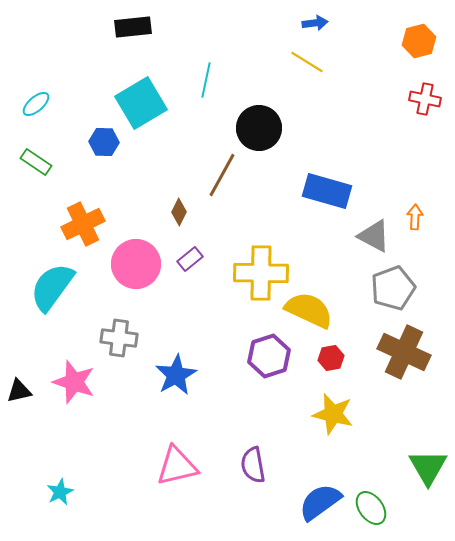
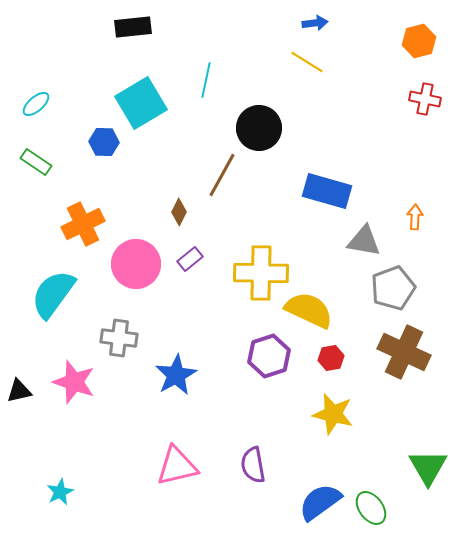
gray triangle: moved 10 px left, 5 px down; rotated 18 degrees counterclockwise
cyan semicircle: moved 1 px right, 7 px down
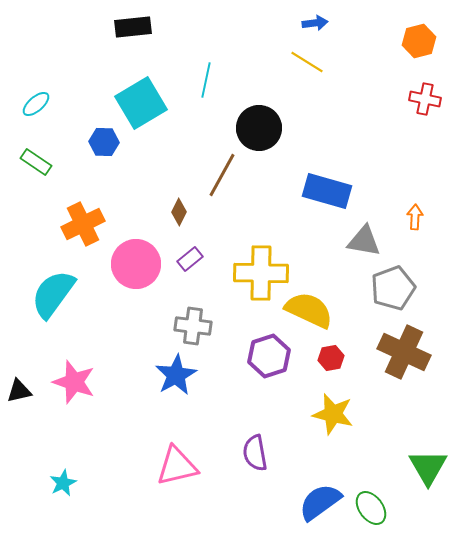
gray cross: moved 74 px right, 12 px up
purple semicircle: moved 2 px right, 12 px up
cyan star: moved 3 px right, 9 px up
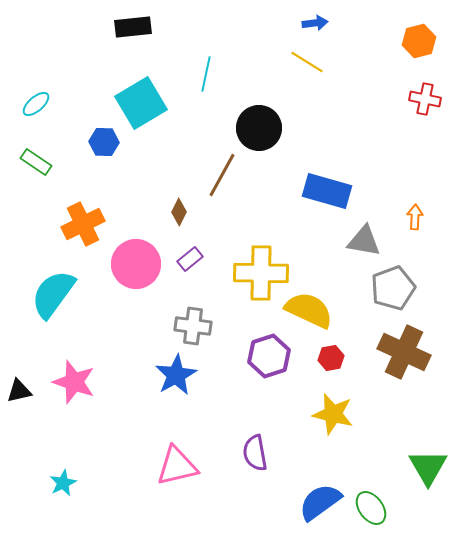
cyan line: moved 6 px up
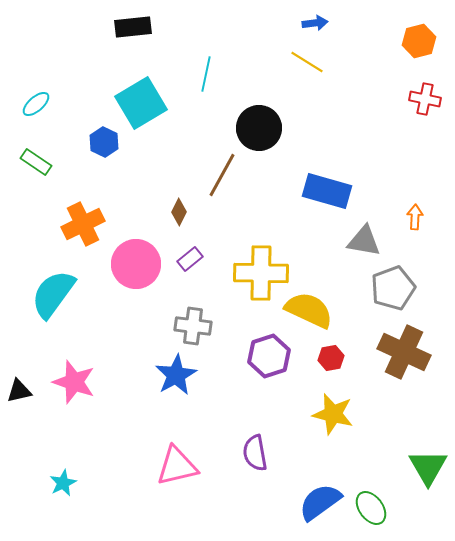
blue hexagon: rotated 24 degrees clockwise
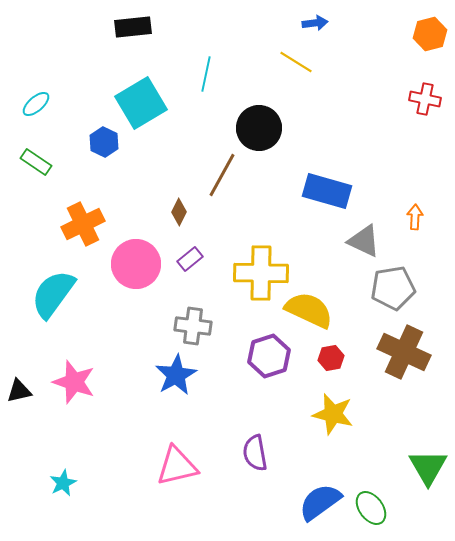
orange hexagon: moved 11 px right, 7 px up
yellow line: moved 11 px left
gray triangle: rotated 15 degrees clockwise
gray pentagon: rotated 12 degrees clockwise
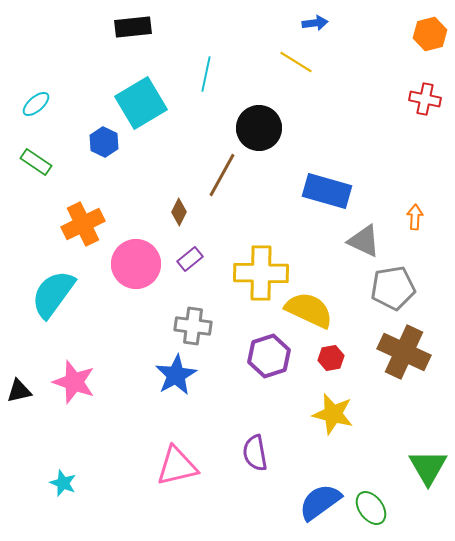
cyan star: rotated 24 degrees counterclockwise
